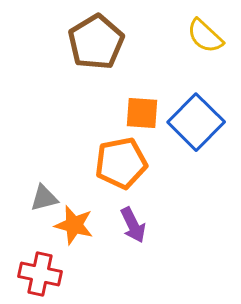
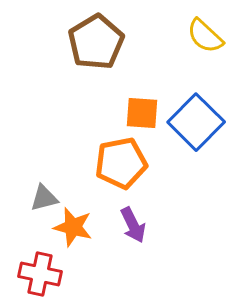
orange star: moved 1 px left, 2 px down
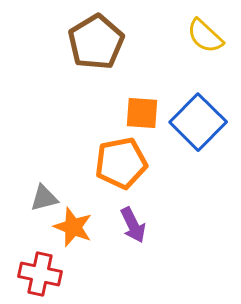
blue square: moved 2 px right
orange star: rotated 6 degrees clockwise
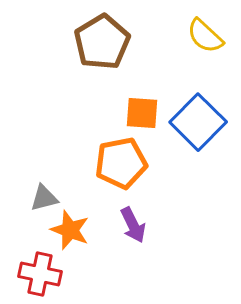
brown pentagon: moved 6 px right
orange star: moved 3 px left, 3 px down
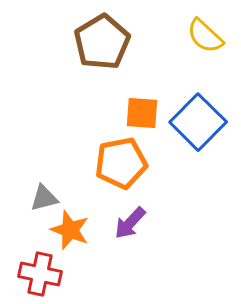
purple arrow: moved 3 px left, 2 px up; rotated 69 degrees clockwise
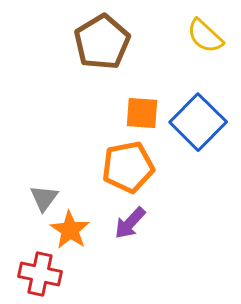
orange pentagon: moved 7 px right, 4 px down
gray triangle: rotated 40 degrees counterclockwise
orange star: rotated 12 degrees clockwise
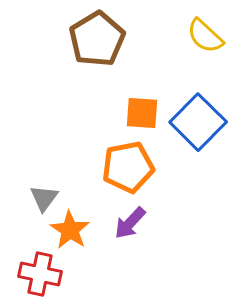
brown pentagon: moved 5 px left, 3 px up
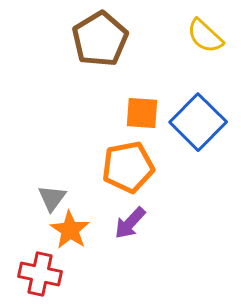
brown pentagon: moved 3 px right
gray triangle: moved 8 px right
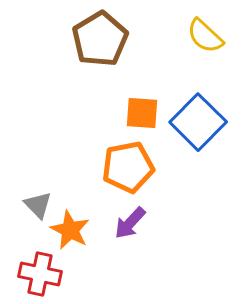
gray triangle: moved 14 px left, 7 px down; rotated 20 degrees counterclockwise
orange star: rotated 6 degrees counterclockwise
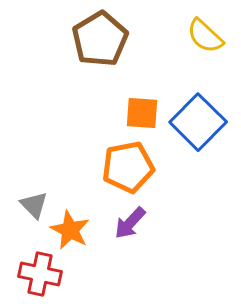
gray triangle: moved 4 px left
